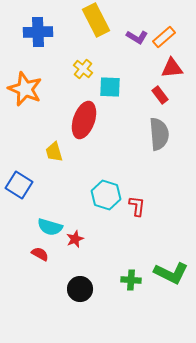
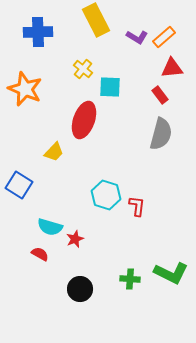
gray semicircle: moved 2 px right; rotated 20 degrees clockwise
yellow trapezoid: rotated 120 degrees counterclockwise
green cross: moved 1 px left, 1 px up
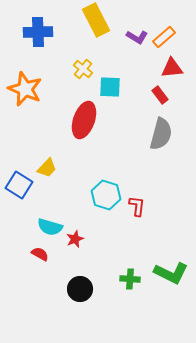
yellow trapezoid: moved 7 px left, 16 px down
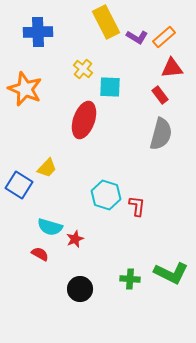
yellow rectangle: moved 10 px right, 2 px down
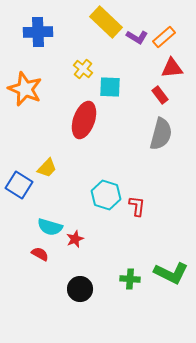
yellow rectangle: rotated 20 degrees counterclockwise
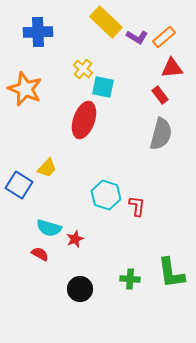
cyan square: moved 7 px left; rotated 10 degrees clockwise
cyan semicircle: moved 1 px left, 1 px down
green L-shape: rotated 56 degrees clockwise
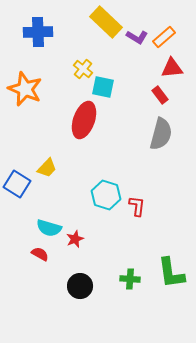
blue square: moved 2 px left, 1 px up
black circle: moved 3 px up
